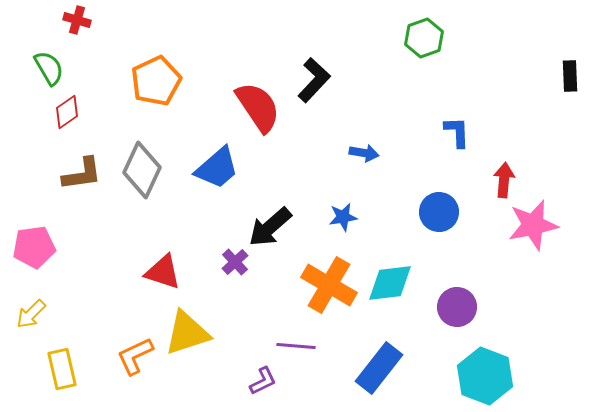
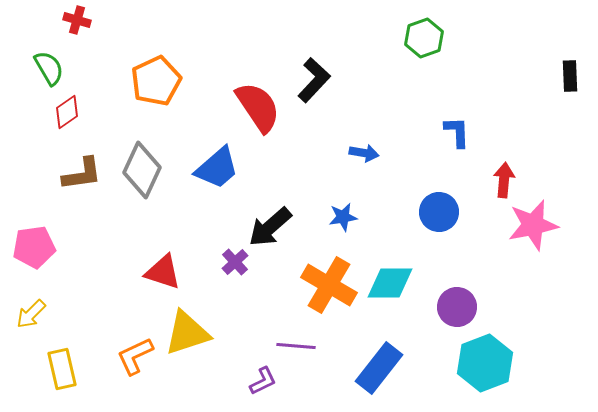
cyan diamond: rotated 6 degrees clockwise
cyan hexagon: moved 13 px up; rotated 18 degrees clockwise
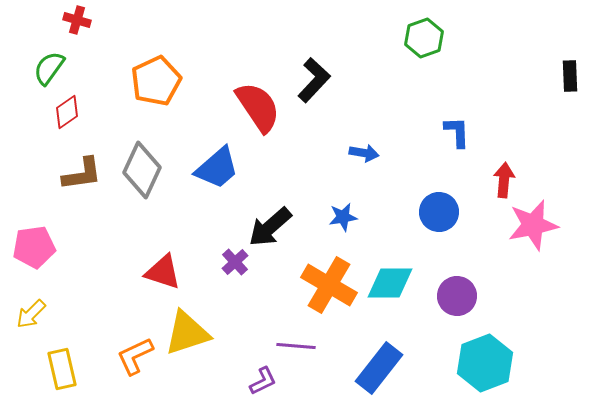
green semicircle: rotated 114 degrees counterclockwise
purple circle: moved 11 px up
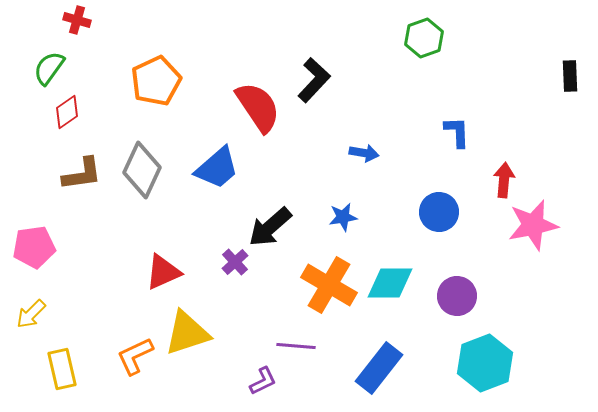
red triangle: rotated 42 degrees counterclockwise
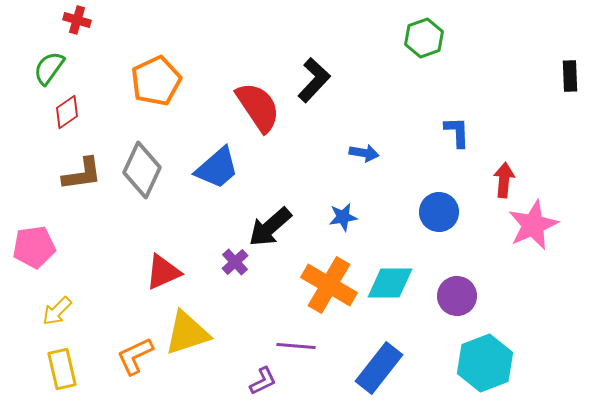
pink star: rotated 12 degrees counterclockwise
yellow arrow: moved 26 px right, 3 px up
